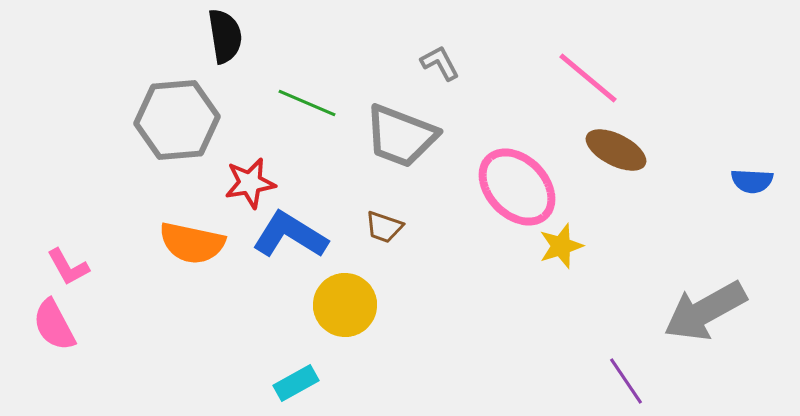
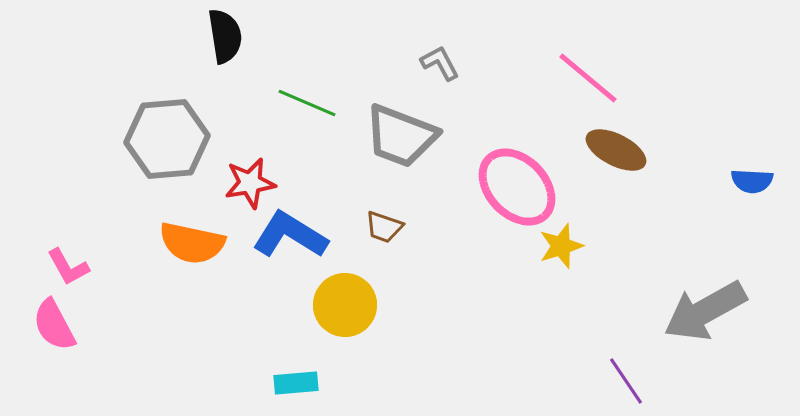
gray hexagon: moved 10 px left, 19 px down
cyan rectangle: rotated 24 degrees clockwise
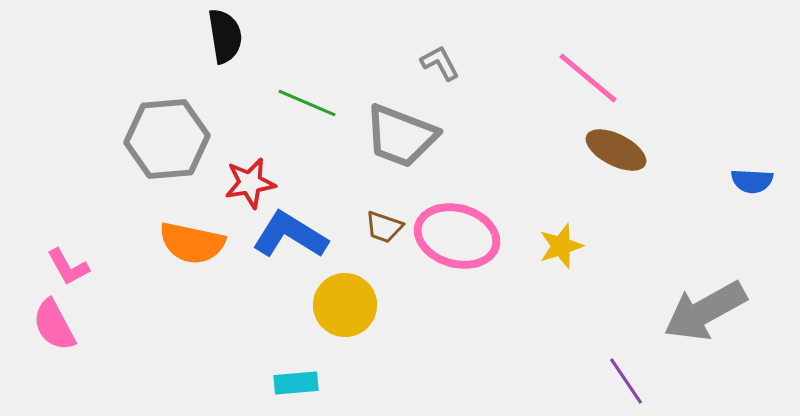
pink ellipse: moved 60 px left, 49 px down; rotated 30 degrees counterclockwise
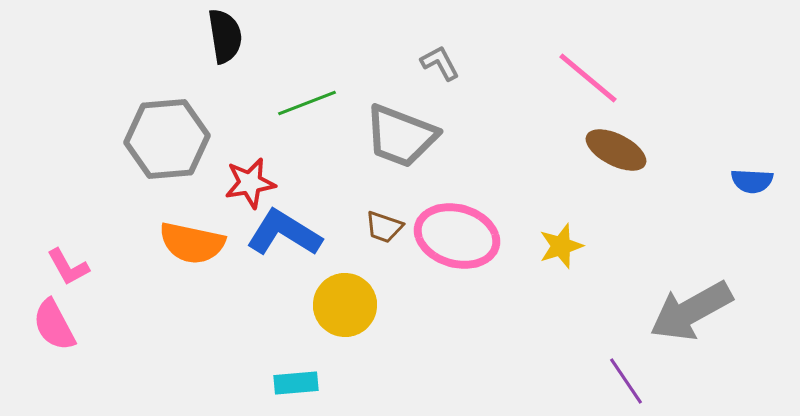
green line: rotated 44 degrees counterclockwise
blue L-shape: moved 6 px left, 2 px up
gray arrow: moved 14 px left
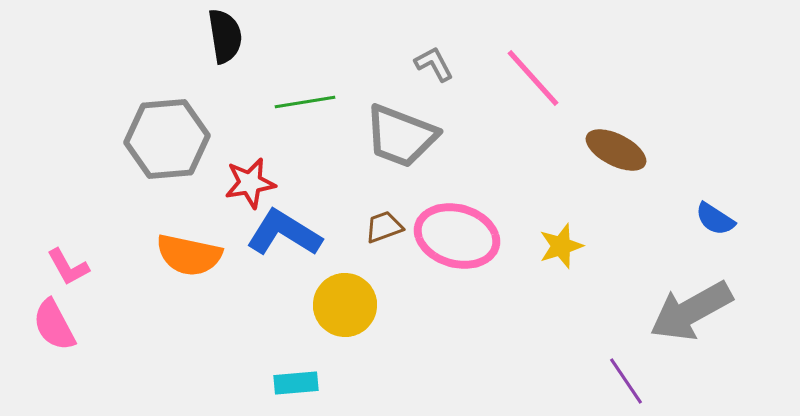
gray L-shape: moved 6 px left, 1 px down
pink line: moved 55 px left; rotated 8 degrees clockwise
green line: moved 2 px left, 1 px up; rotated 12 degrees clockwise
blue semicircle: moved 37 px left, 38 px down; rotated 30 degrees clockwise
brown trapezoid: rotated 141 degrees clockwise
orange semicircle: moved 3 px left, 12 px down
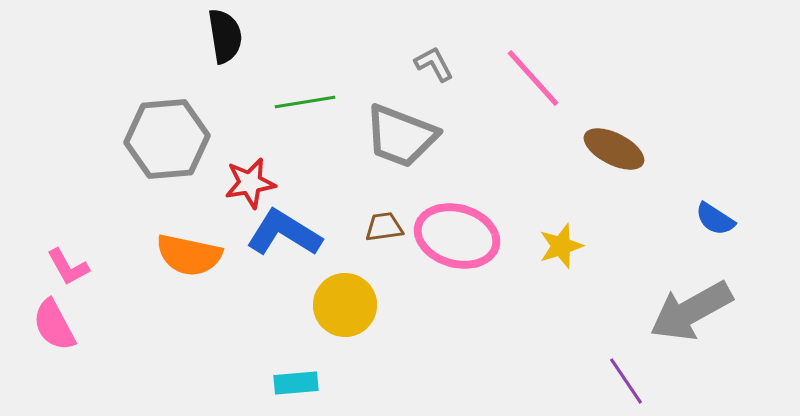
brown ellipse: moved 2 px left, 1 px up
brown trapezoid: rotated 12 degrees clockwise
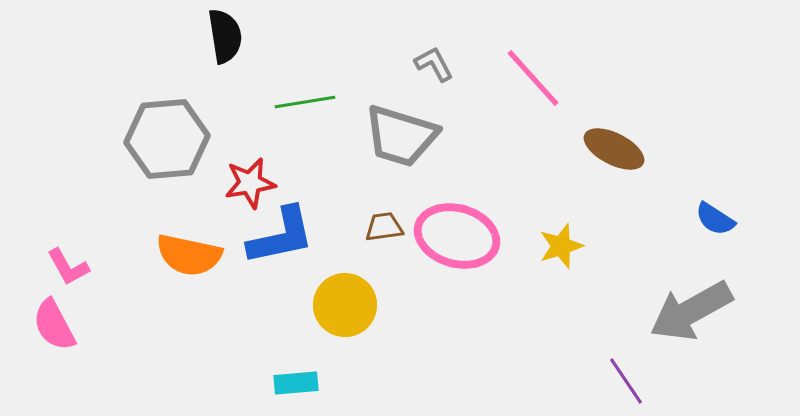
gray trapezoid: rotated 4 degrees counterclockwise
blue L-shape: moved 3 px left, 3 px down; rotated 136 degrees clockwise
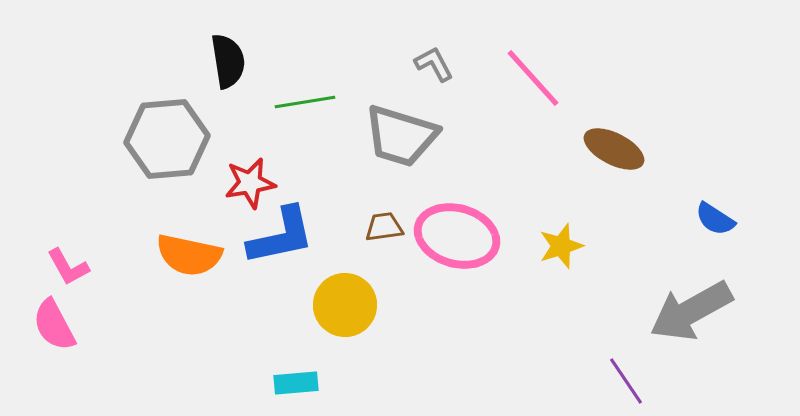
black semicircle: moved 3 px right, 25 px down
